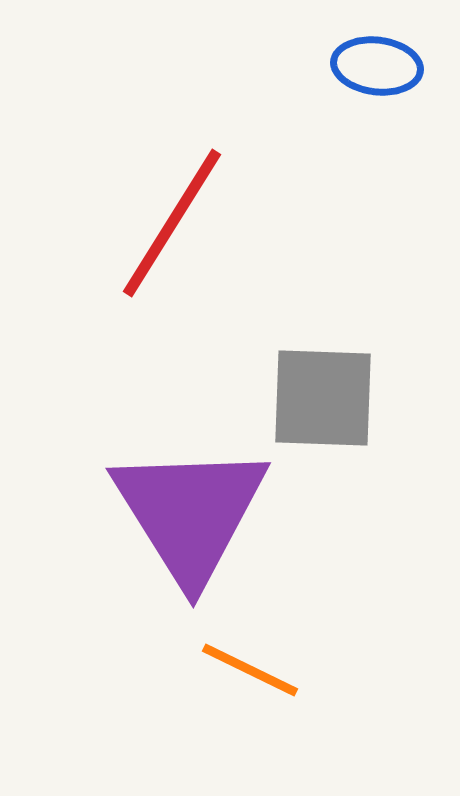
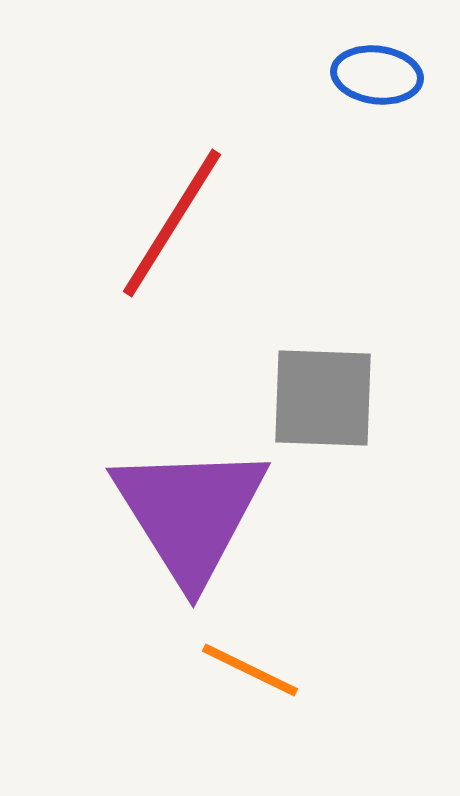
blue ellipse: moved 9 px down
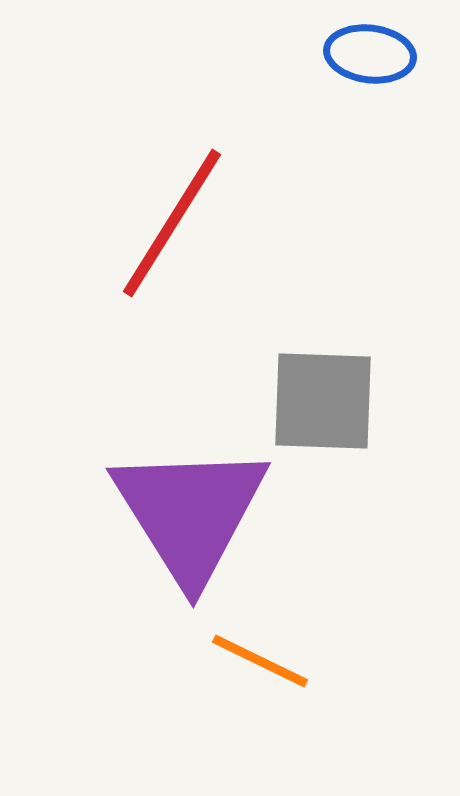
blue ellipse: moved 7 px left, 21 px up
gray square: moved 3 px down
orange line: moved 10 px right, 9 px up
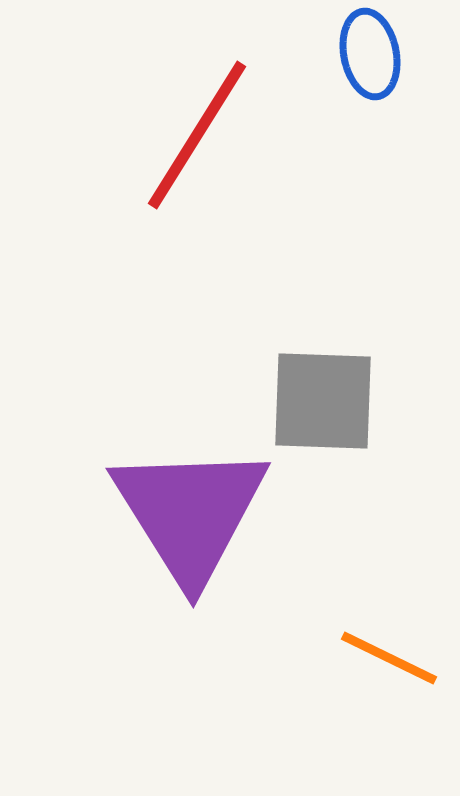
blue ellipse: rotated 72 degrees clockwise
red line: moved 25 px right, 88 px up
orange line: moved 129 px right, 3 px up
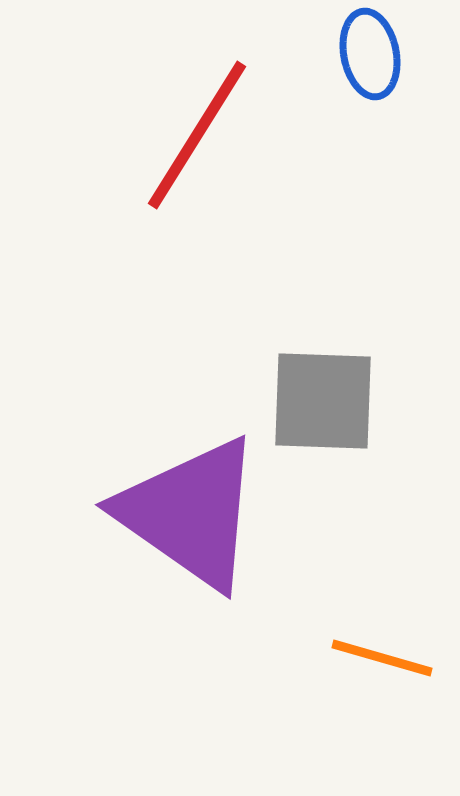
purple triangle: rotated 23 degrees counterclockwise
orange line: moved 7 px left; rotated 10 degrees counterclockwise
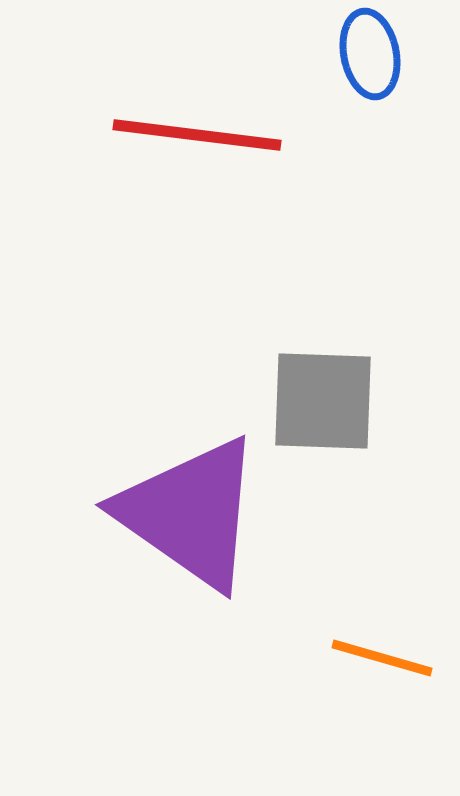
red line: rotated 65 degrees clockwise
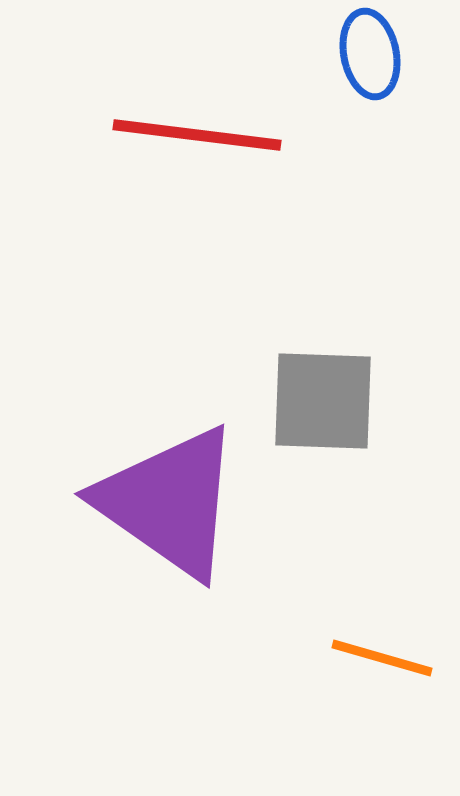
purple triangle: moved 21 px left, 11 px up
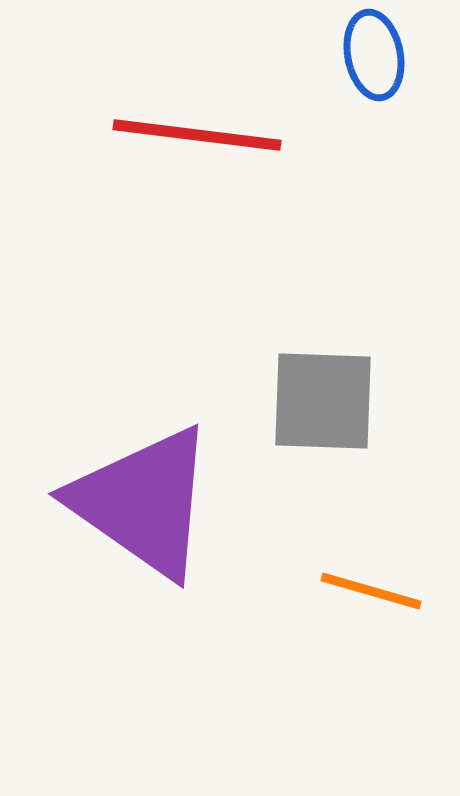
blue ellipse: moved 4 px right, 1 px down
purple triangle: moved 26 px left
orange line: moved 11 px left, 67 px up
